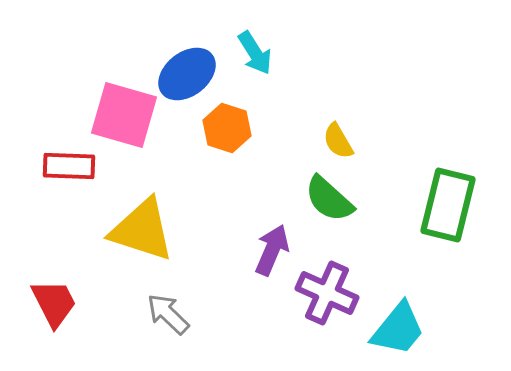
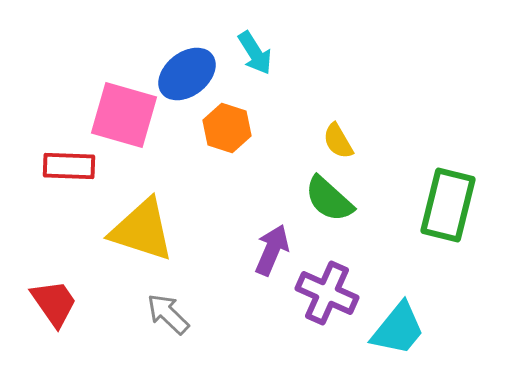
red trapezoid: rotated 8 degrees counterclockwise
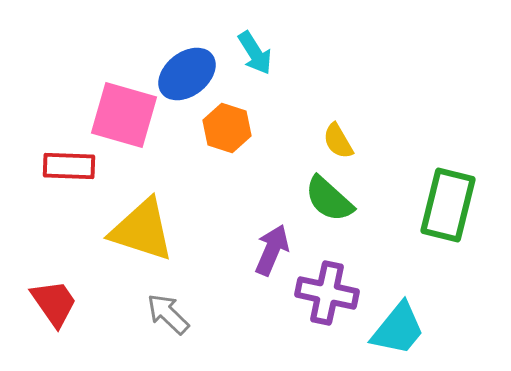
purple cross: rotated 12 degrees counterclockwise
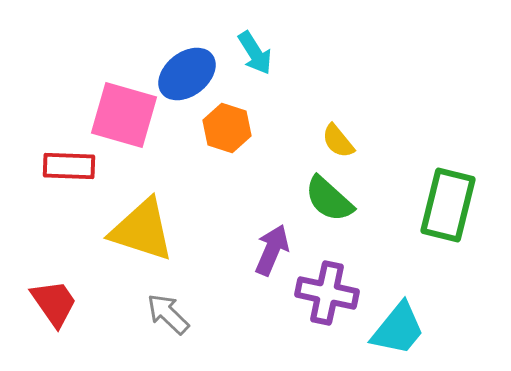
yellow semicircle: rotated 9 degrees counterclockwise
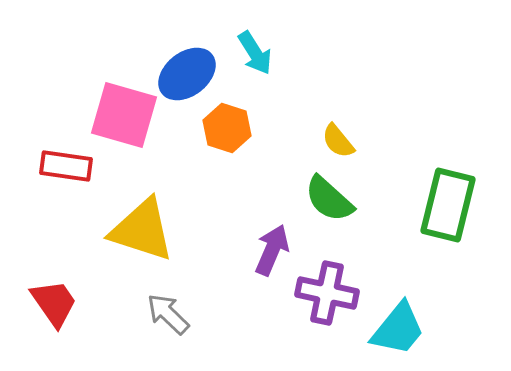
red rectangle: moved 3 px left; rotated 6 degrees clockwise
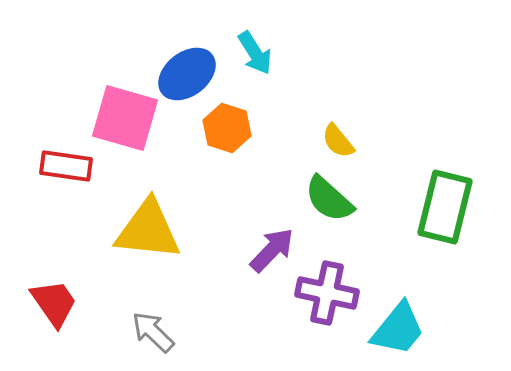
pink square: moved 1 px right, 3 px down
green rectangle: moved 3 px left, 2 px down
yellow triangle: moved 6 px right; rotated 12 degrees counterclockwise
purple arrow: rotated 21 degrees clockwise
gray arrow: moved 15 px left, 18 px down
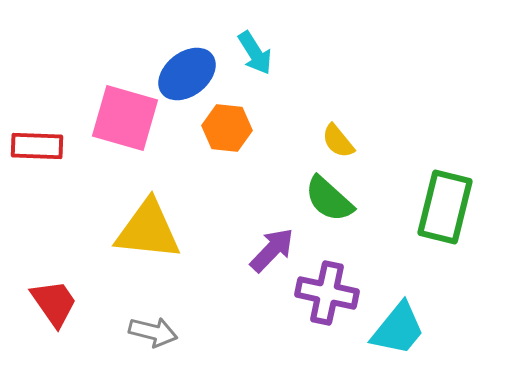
orange hexagon: rotated 12 degrees counterclockwise
red rectangle: moved 29 px left, 20 px up; rotated 6 degrees counterclockwise
gray arrow: rotated 150 degrees clockwise
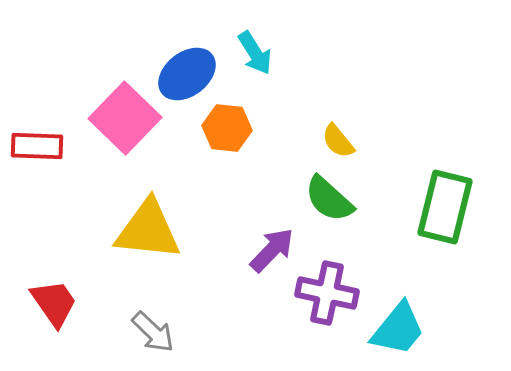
pink square: rotated 28 degrees clockwise
gray arrow: rotated 30 degrees clockwise
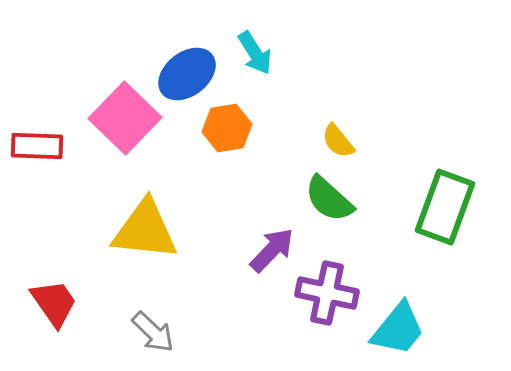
orange hexagon: rotated 15 degrees counterclockwise
green rectangle: rotated 6 degrees clockwise
yellow triangle: moved 3 px left
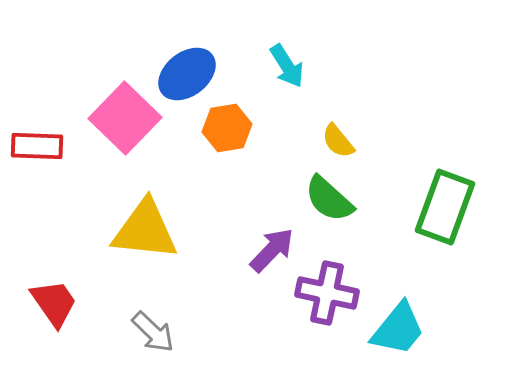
cyan arrow: moved 32 px right, 13 px down
